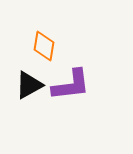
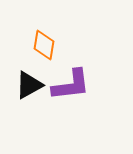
orange diamond: moved 1 px up
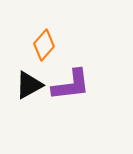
orange diamond: rotated 32 degrees clockwise
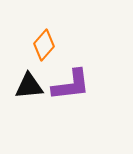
black triangle: moved 1 px down; rotated 24 degrees clockwise
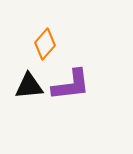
orange diamond: moved 1 px right, 1 px up
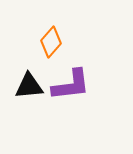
orange diamond: moved 6 px right, 2 px up
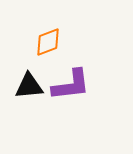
orange diamond: moved 3 px left; rotated 28 degrees clockwise
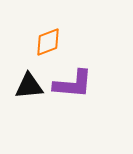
purple L-shape: moved 2 px right, 1 px up; rotated 12 degrees clockwise
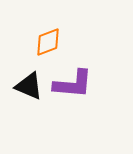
black triangle: rotated 28 degrees clockwise
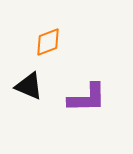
purple L-shape: moved 14 px right, 14 px down; rotated 6 degrees counterclockwise
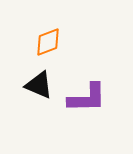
black triangle: moved 10 px right, 1 px up
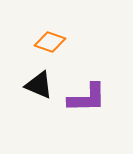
orange diamond: moved 2 px right; rotated 40 degrees clockwise
